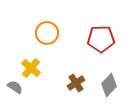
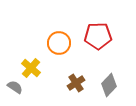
orange circle: moved 12 px right, 10 px down
red pentagon: moved 3 px left, 3 px up
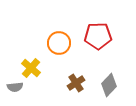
gray semicircle: rotated 140 degrees clockwise
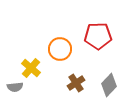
orange circle: moved 1 px right, 6 px down
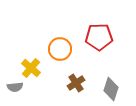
red pentagon: moved 1 px right, 1 px down
gray diamond: moved 2 px right, 4 px down; rotated 25 degrees counterclockwise
